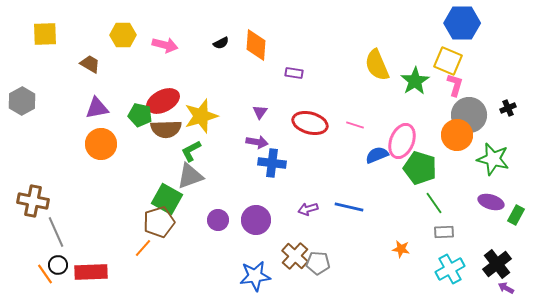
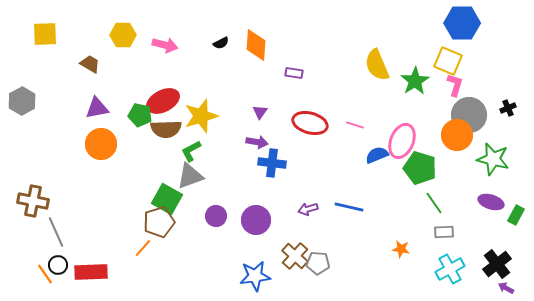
purple circle at (218, 220): moved 2 px left, 4 px up
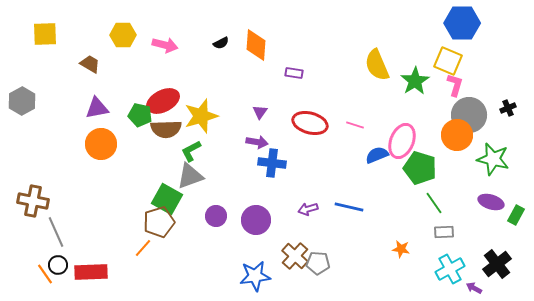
purple arrow at (506, 288): moved 32 px left
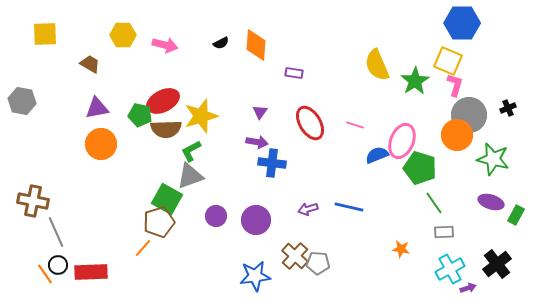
gray hexagon at (22, 101): rotated 20 degrees counterclockwise
red ellipse at (310, 123): rotated 44 degrees clockwise
purple arrow at (474, 288): moved 6 px left; rotated 133 degrees clockwise
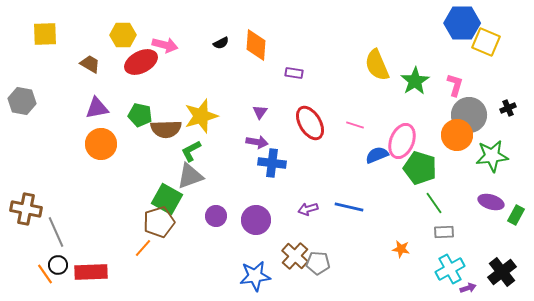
yellow square at (448, 61): moved 38 px right, 19 px up
red ellipse at (163, 101): moved 22 px left, 39 px up
green star at (493, 159): moved 1 px left, 3 px up; rotated 20 degrees counterclockwise
brown cross at (33, 201): moved 7 px left, 8 px down
black cross at (497, 264): moved 5 px right, 8 px down
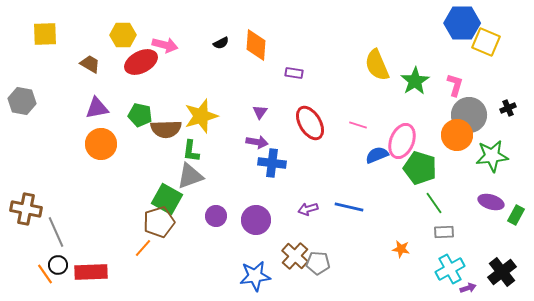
pink line at (355, 125): moved 3 px right
green L-shape at (191, 151): rotated 55 degrees counterclockwise
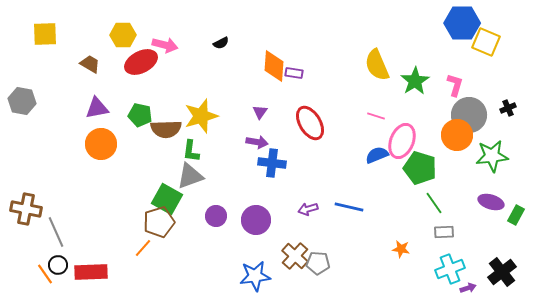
orange diamond at (256, 45): moved 18 px right, 21 px down
pink line at (358, 125): moved 18 px right, 9 px up
cyan cross at (450, 269): rotated 8 degrees clockwise
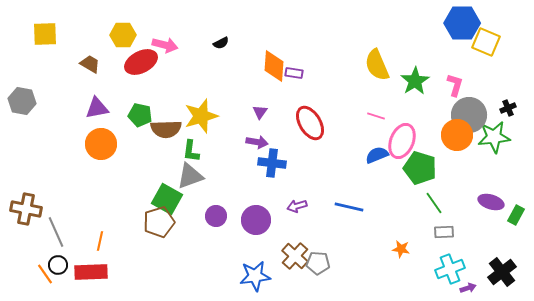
green star at (492, 156): moved 2 px right, 19 px up
purple arrow at (308, 209): moved 11 px left, 3 px up
orange line at (143, 248): moved 43 px left, 7 px up; rotated 30 degrees counterclockwise
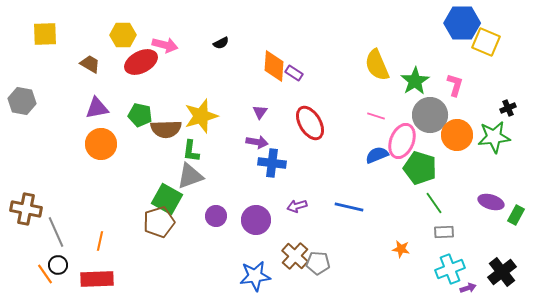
purple rectangle at (294, 73): rotated 24 degrees clockwise
gray circle at (469, 115): moved 39 px left
red rectangle at (91, 272): moved 6 px right, 7 px down
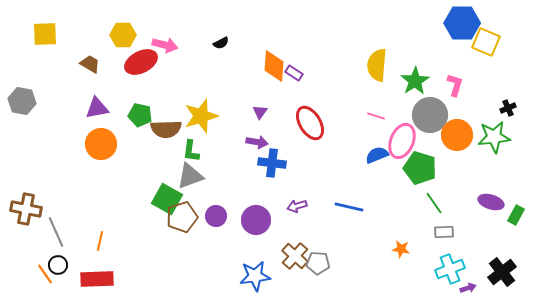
yellow semicircle at (377, 65): rotated 28 degrees clockwise
brown pentagon at (159, 222): moved 23 px right, 5 px up
